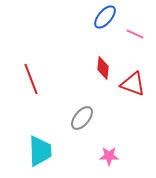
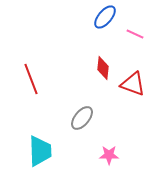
pink star: moved 1 px up
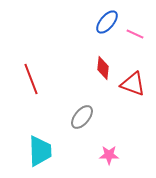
blue ellipse: moved 2 px right, 5 px down
gray ellipse: moved 1 px up
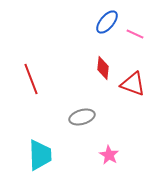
gray ellipse: rotated 35 degrees clockwise
cyan trapezoid: moved 4 px down
pink star: rotated 30 degrees clockwise
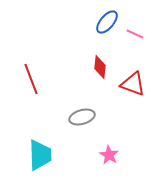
red diamond: moved 3 px left, 1 px up
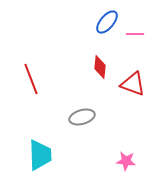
pink line: rotated 24 degrees counterclockwise
pink star: moved 17 px right, 6 px down; rotated 24 degrees counterclockwise
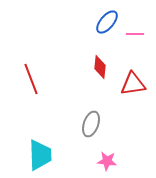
red triangle: rotated 28 degrees counterclockwise
gray ellipse: moved 9 px right, 7 px down; rotated 55 degrees counterclockwise
pink star: moved 19 px left
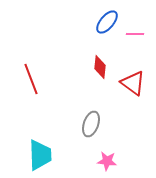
red triangle: moved 1 px up; rotated 44 degrees clockwise
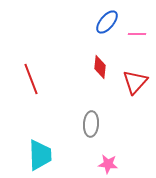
pink line: moved 2 px right
red triangle: moved 2 px right, 1 px up; rotated 36 degrees clockwise
gray ellipse: rotated 15 degrees counterclockwise
pink star: moved 1 px right, 3 px down
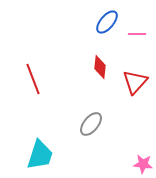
red line: moved 2 px right
gray ellipse: rotated 35 degrees clockwise
cyan trapezoid: rotated 20 degrees clockwise
pink star: moved 35 px right
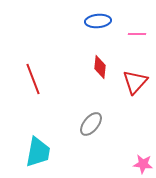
blue ellipse: moved 9 px left, 1 px up; rotated 45 degrees clockwise
cyan trapezoid: moved 2 px left, 3 px up; rotated 8 degrees counterclockwise
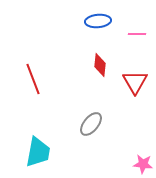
red diamond: moved 2 px up
red triangle: rotated 12 degrees counterclockwise
